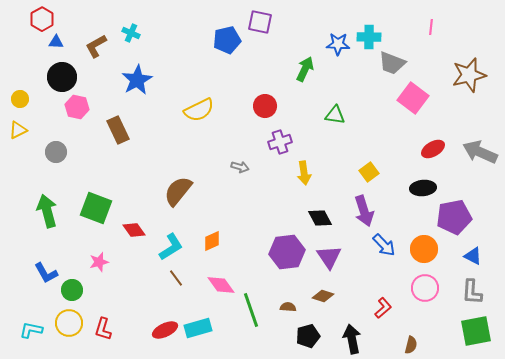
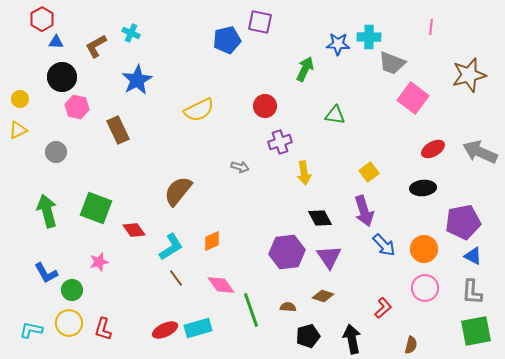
purple pentagon at (454, 217): moved 9 px right, 5 px down
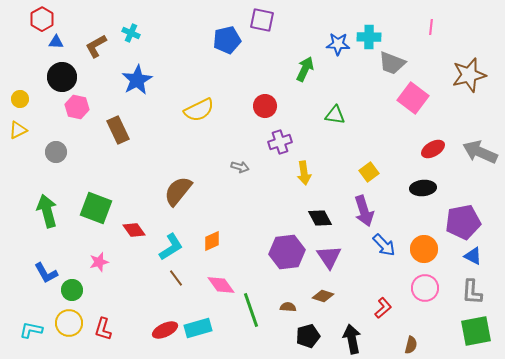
purple square at (260, 22): moved 2 px right, 2 px up
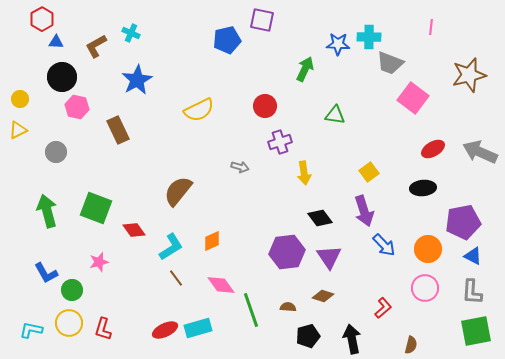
gray trapezoid at (392, 63): moved 2 px left
black diamond at (320, 218): rotated 10 degrees counterclockwise
orange circle at (424, 249): moved 4 px right
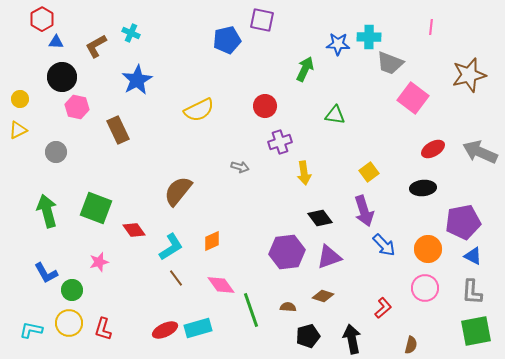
purple triangle at (329, 257): rotated 44 degrees clockwise
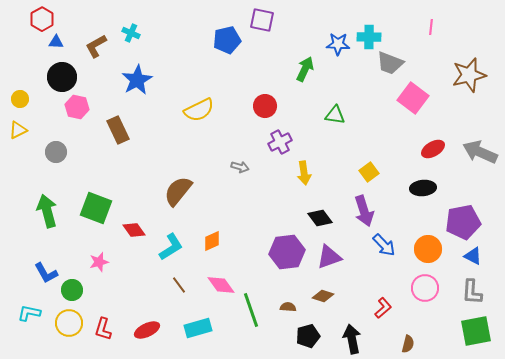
purple cross at (280, 142): rotated 10 degrees counterclockwise
brown line at (176, 278): moved 3 px right, 7 px down
cyan L-shape at (31, 330): moved 2 px left, 17 px up
red ellipse at (165, 330): moved 18 px left
brown semicircle at (411, 345): moved 3 px left, 1 px up
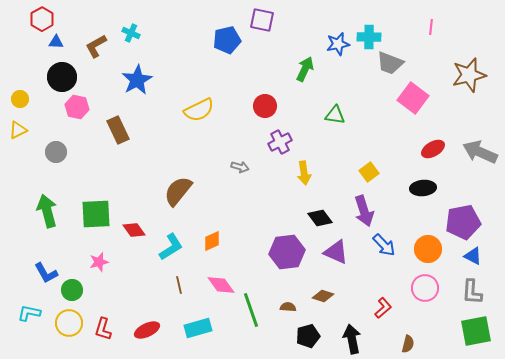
blue star at (338, 44): rotated 15 degrees counterclockwise
green square at (96, 208): moved 6 px down; rotated 24 degrees counterclockwise
purple triangle at (329, 257): moved 7 px right, 5 px up; rotated 44 degrees clockwise
brown line at (179, 285): rotated 24 degrees clockwise
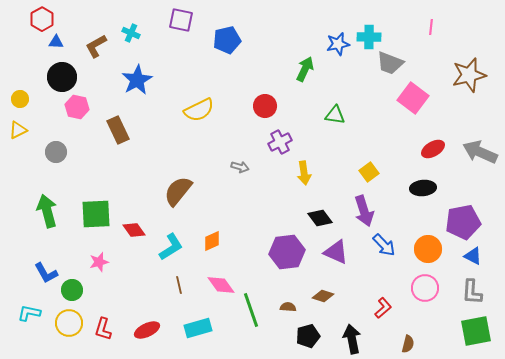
purple square at (262, 20): moved 81 px left
